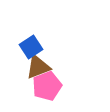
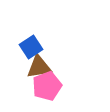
brown triangle: moved 1 px right; rotated 12 degrees clockwise
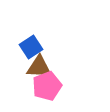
brown triangle: rotated 12 degrees clockwise
